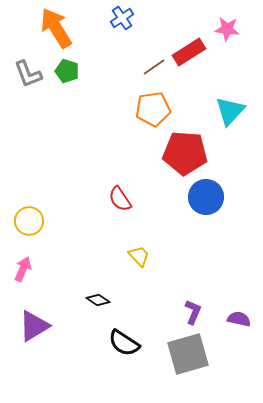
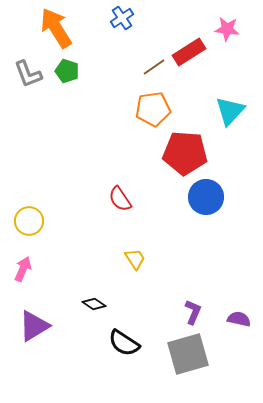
yellow trapezoid: moved 4 px left, 3 px down; rotated 10 degrees clockwise
black diamond: moved 4 px left, 4 px down
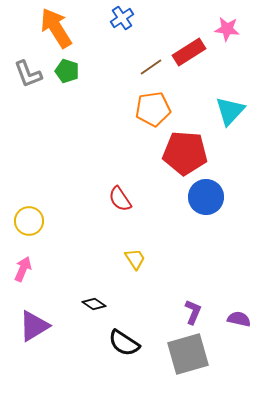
brown line: moved 3 px left
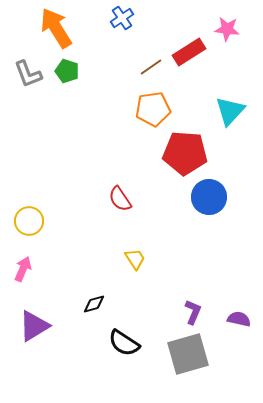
blue circle: moved 3 px right
black diamond: rotated 50 degrees counterclockwise
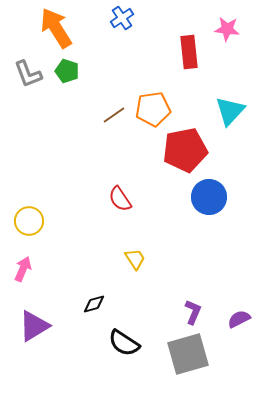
red rectangle: rotated 64 degrees counterclockwise
brown line: moved 37 px left, 48 px down
red pentagon: moved 3 px up; rotated 15 degrees counterclockwise
purple semicircle: rotated 40 degrees counterclockwise
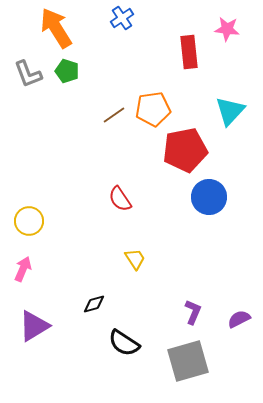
gray square: moved 7 px down
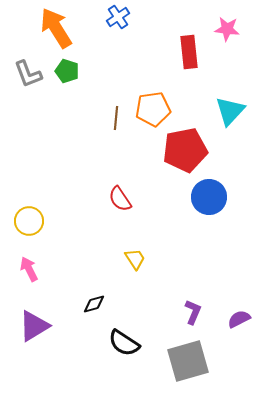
blue cross: moved 4 px left, 1 px up
brown line: moved 2 px right, 3 px down; rotated 50 degrees counterclockwise
pink arrow: moved 6 px right; rotated 50 degrees counterclockwise
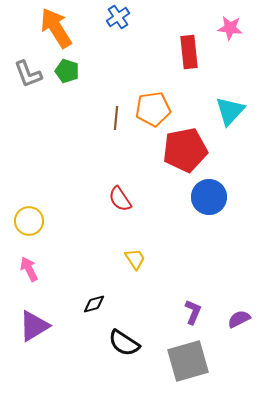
pink star: moved 3 px right, 1 px up
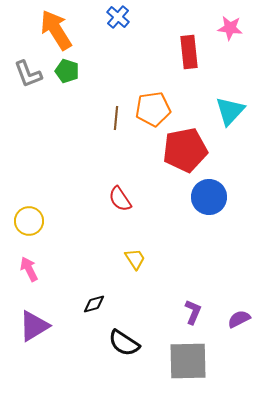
blue cross: rotated 15 degrees counterclockwise
orange arrow: moved 2 px down
gray square: rotated 15 degrees clockwise
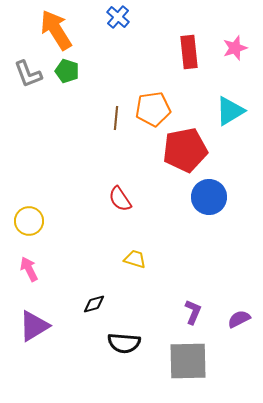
pink star: moved 5 px right, 20 px down; rotated 25 degrees counterclockwise
cyan triangle: rotated 16 degrees clockwise
yellow trapezoid: rotated 40 degrees counterclockwise
black semicircle: rotated 28 degrees counterclockwise
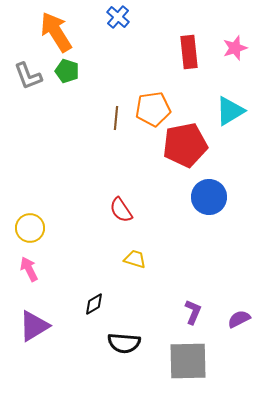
orange arrow: moved 2 px down
gray L-shape: moved 2 px down
red pentagon: moved 5 px up
red semicircle: moved 1 px right, 11 px down
yellow circle: moved 1 px right, 7 px down
black diamond: rotated 15 degrees counterclockwise
